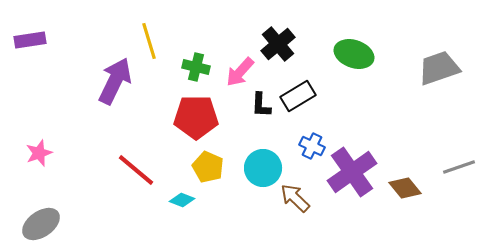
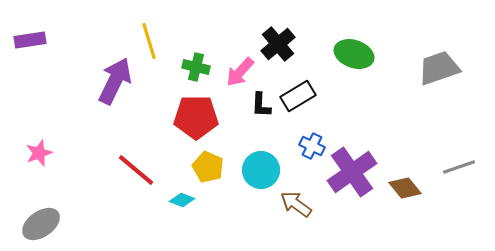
cyan circle: moved 2 px left, 2 px down
brown arrow: moved 1 px right, 6 px down; rotated 8 degrees counterclockwise
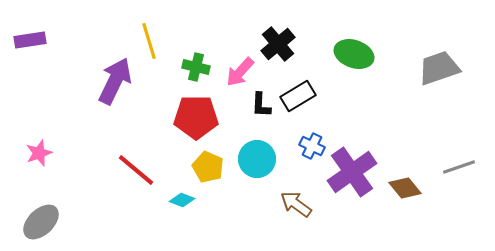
cyan circle: moved 4 px left, 11 px up
gray ellipse: moved 2 px up; rotated 9 degrees counterclockwise
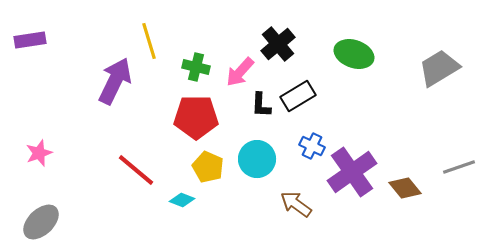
gray trapezoid: rotated 12 degrees counterclockwise
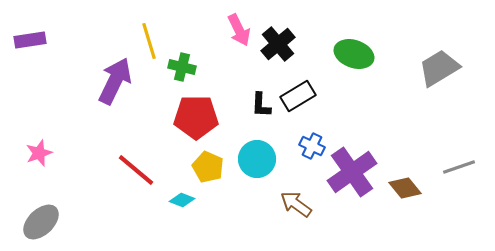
green cross: moved 14 px left
pink arrow: moved 1 px left, 42 px up; rotated 68 degrees counterclockwise
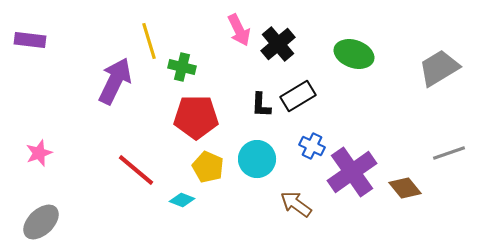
purple rectangle: rotated 16 degrees clockwise
gray line: moved 10 px left, 14 px up
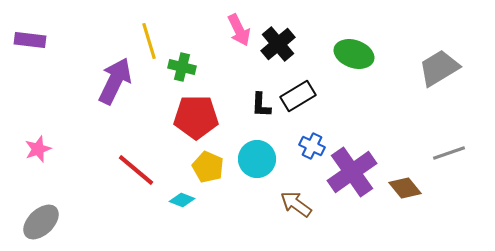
pink star: moved 1 px left, 4 px up
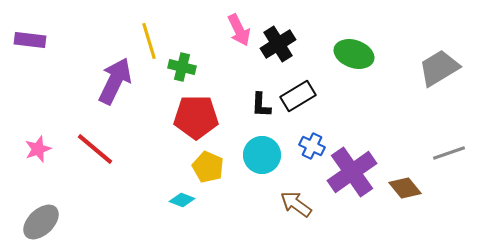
black cross: rotated 8 degrees clockwise
cyan circle: moved 5 px right, 4 px up
red line: moved 41 px left, 21 px up
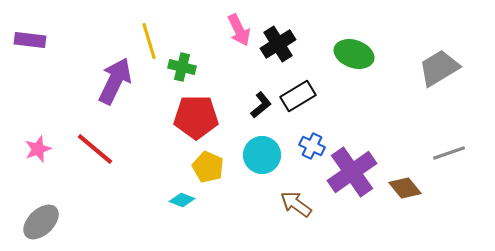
black L-shape: rotated 132 degrees counterclockwise
